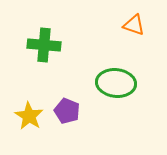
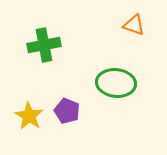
green cross: rotated 16 degrees counterclockwise
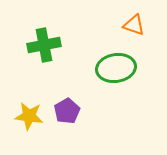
green ellipse: moved 15 px up; rotated 15 degrees counterclockwise
purple pentagon: rotated 20 degrees clockwise
yellow star: rotated 24 degrees counterclockwise
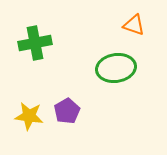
green cross: moved 9 px left, 2 px up
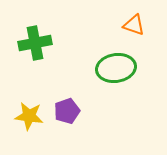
purple pentagon: rotated 10 degrees clockwise
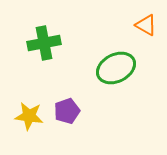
orange triangle: moved 12 px right; rotated 10 degrees clockwise
green cross: moved 9 px right
green ellipse: rotated 18 degrees counterclockwise
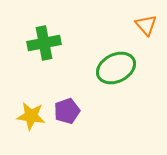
orange triangle: rotated 20 degrees clockwise
yellow star: moved 2 px right
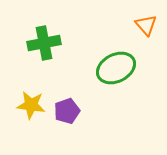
yellow star: moved 11 px up
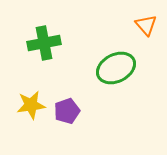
yellow star: rotated 16 degrees counterclockwise
